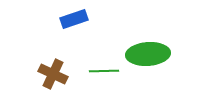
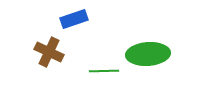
brown cross: moved 4 px left, 22 px up
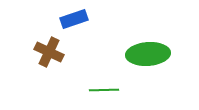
green line: moved 19 px down
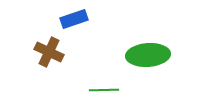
green ellipse: moved 1 px down
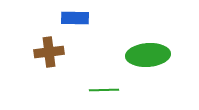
blue rectangle: moved 1 px right, 1 px up; rotated 20 degrees clockwise
brown cross: rotated 32 degrees counterclockwise
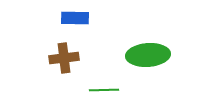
brown cross: moved 15 px right, 6 px down
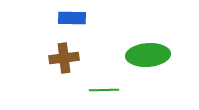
blue rectangle: moved 3 px left
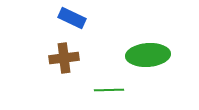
blue rectangle: rotated 24 degrees clockwise
green line: moved 5 px right
